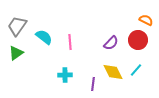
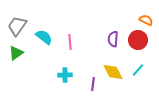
purple semicircle: moved 2 px right, 4 px up; rotated 140 degrees clockwise
cyan line: moved 2 px right
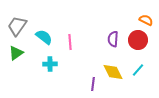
cyan cross: moved 15 px left, 11 px up
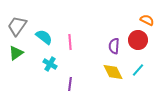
orange semicircle: moved 1 px right
purple semicircle: moved 1 px right, 7 px down
cyan cross: rotated 32 degrees clockwise
purple line: moved 23 px left
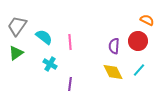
red circle: moved 1 px down
cyan line: moved 1 px right
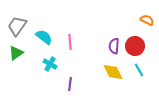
red circle: moved 3 px left, 5 px down
cyan line: rotated 72 degrees counterclockwise
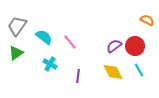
pink line: rotated 35 degrees counterclockwise
purple semicircle: rotated 49 degrees clockwise
purple line: moved 8 px right, 8 px up
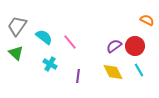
green triangle: rotated 42 degrees counterclockwise
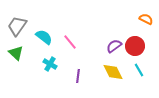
orange semicircle: moved 1 px left, 1 px up
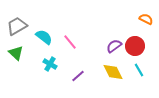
gray trapezoid: rotated 25 degrees clockwise
purple line: rotated 40 degrees clockwise
